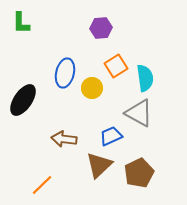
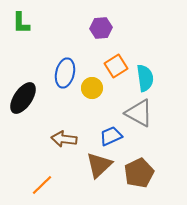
black ellipse: moved 2 px up
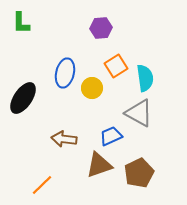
brown triangle: rotated 24 degrees clockwise
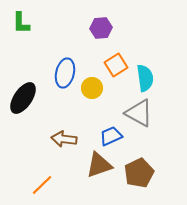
orange square: moved 1 px up
